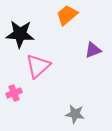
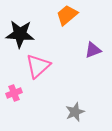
gray star: moved 2 px up; rotated 30 degrees counterclockwise
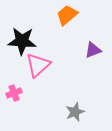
black star: moved 2 px right, 7 px down
pink triangle: moved 1 px up
